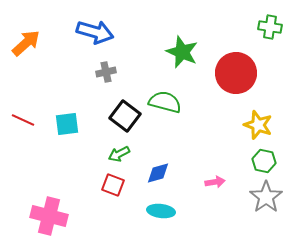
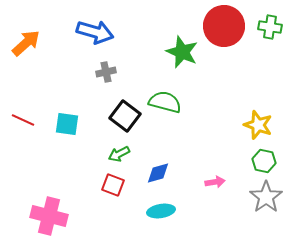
red circle: moved 12 px left, 47 px up
cyan square: rotated 15 degrees clockwise
cyan ellipse: rotated 16 degrees counterclockwise
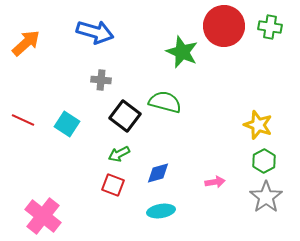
gray cross: moved 5 px left, 8 px down; rotated 18 degrees clockwise
cyan square: rotated 25 degrees clockwise
green hexagon: rotated 20 degrees clockwise
pink cross: moved 6 px left; rotated 24 degrees clockwise
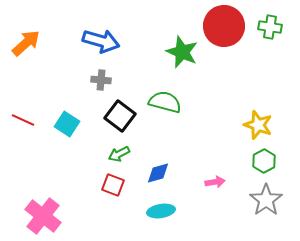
blue arrow: moved 6 px right, 9 px down
black square: moved 5 px left
gray star: moved 3 px down
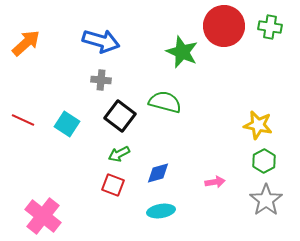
yellow star: rotated 8 degrees counterclockwise
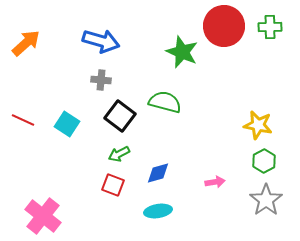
green cross: rotated 10 degrees counterclockwise
cyan ellipse: moved 3 px left
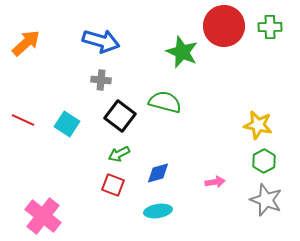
gray star: rotated 16 degrees counterclockwise
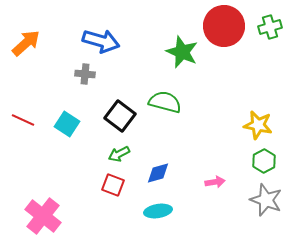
green cross: rotated 15 degrees counterclockwise
gray cross: moved 16 px left, 6 px up
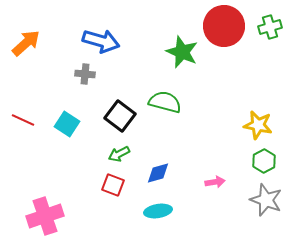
pink cross: moved 2 px right; rotated 33 degrees clockwise
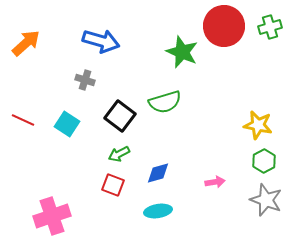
gray cross: moved 6 px down; rotated 12 degrees clockwise
green semicircle: rotated 148 degrees clockwise
pink cross: moved 7 px right
